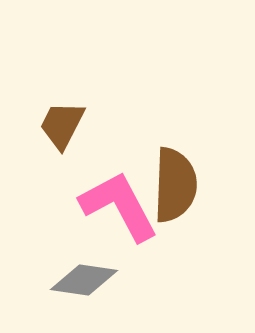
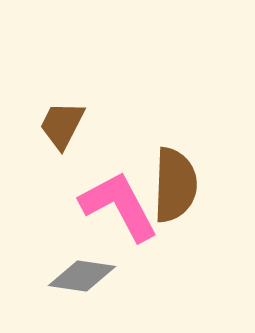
gray diamond: moved 2 px left, 4 px up
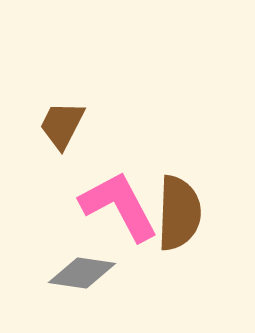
brown semicircle: moved 4 px right, 28 px down
gray diamond: moved 3 px up
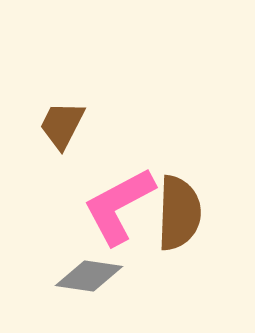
pink L-shape: rotated 90 degrees counterclockwise
gray diamond: moved 7 px right, 3 px down
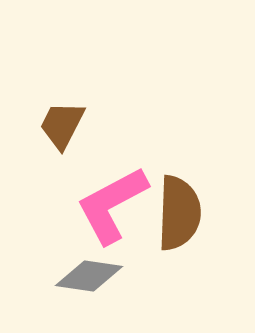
pink L-shape: moved 7 px left, 1 px up
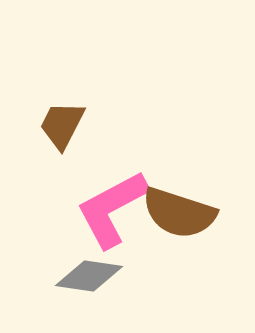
pink L-shape: moved 4 px down
brown semicircle: rotated 106 degrees clockwise
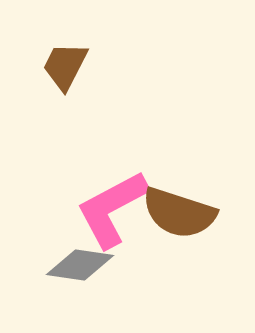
brown trapezoid: moved 3 px right, 59 px up
gray diamond: moved 9 px left, 11 px up
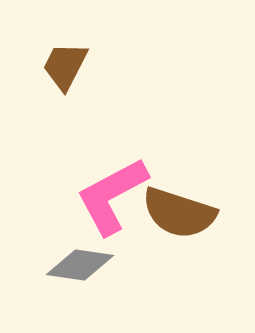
pink L-shape: moved 13 px up
